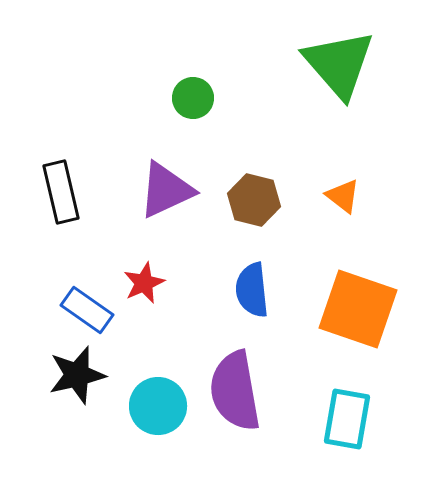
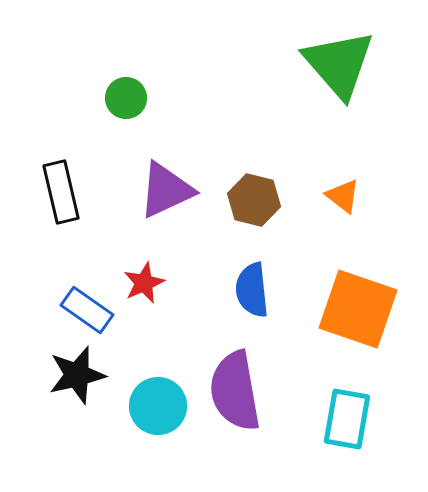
green circle: moved 67 px left
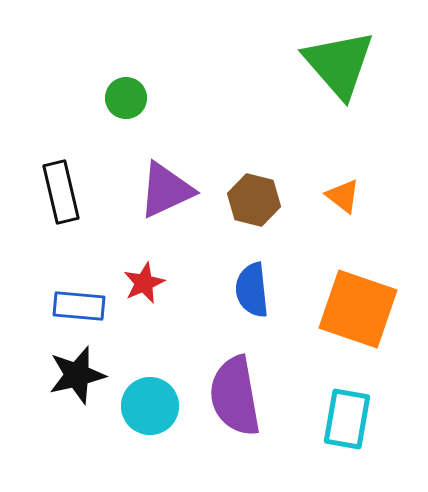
blue rectangle: moved 8 px left, 4 px up; rotated 30 degrees counterclockwise
purple semicircle: moved 5 px down
cyan circle: moved 8 px left
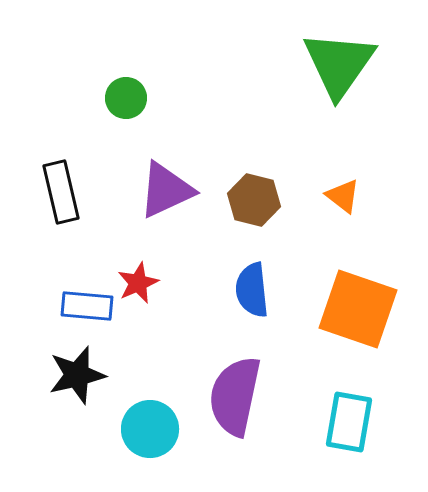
green triangle: rotated 16 degrees clockwise
red star: moved 6 px left
blue rectangle: moved 8 px right
purple semicircle: rotated 22 degrees clockwise
cyan circle: moved 23 px down
cyan rectangle: moved 2 px right, 3 px down
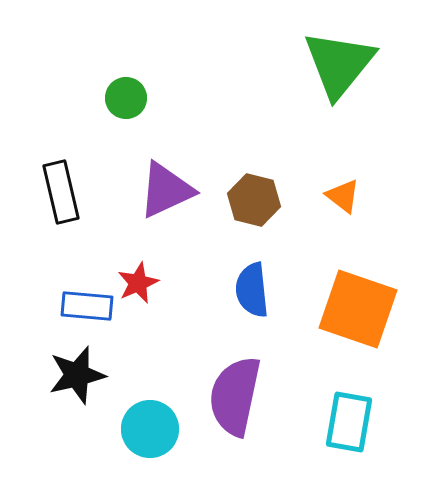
green triangle: rotated 4 degrees clockwise
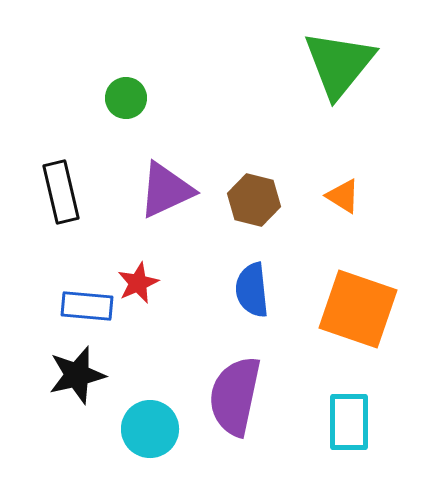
orange triangle: rotated 6 degrees counterclockwise
cyan rectangle: rotated 10 degrees counterclockwise
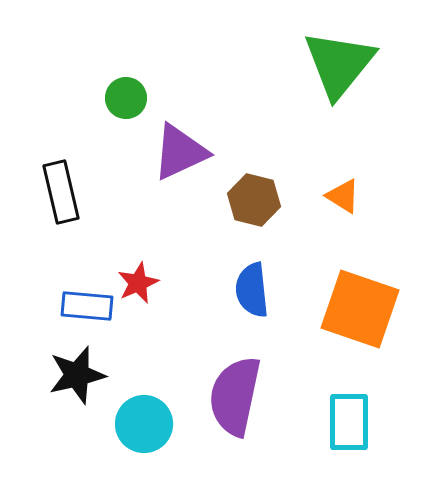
purple triangle: moved 14 px right, 38 px up
orange square: moved 2 px right
cyan circle: moved 6 px left, 5 px up
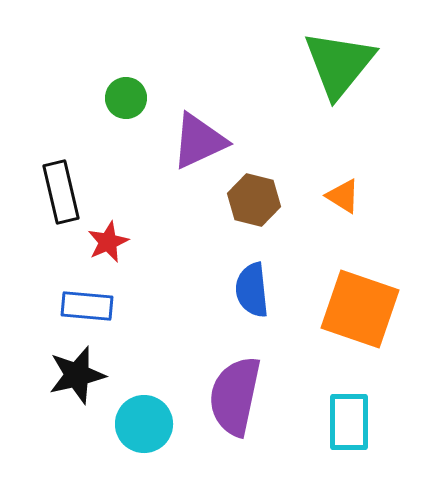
purple triangle: moved 19 px right, 11 px up
red star: moved 30 px left, 41 px up
